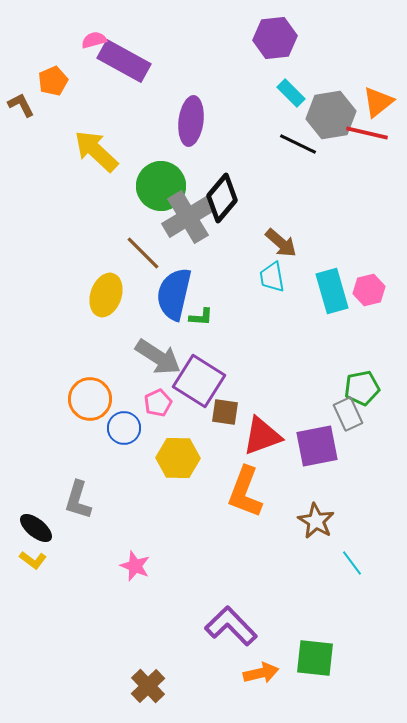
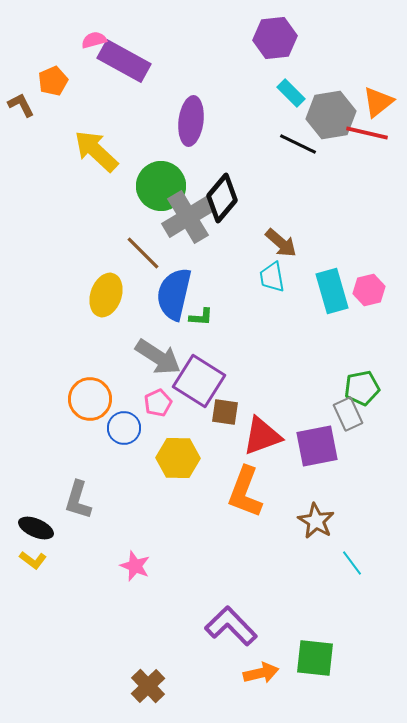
black ellipse at (36, 528): rotated 16 degrees counterclockwise
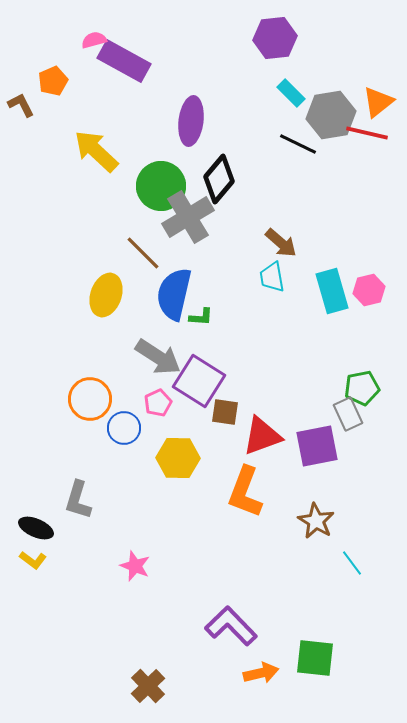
black diamond at (222, 198): moved 3 px left, 19 px up
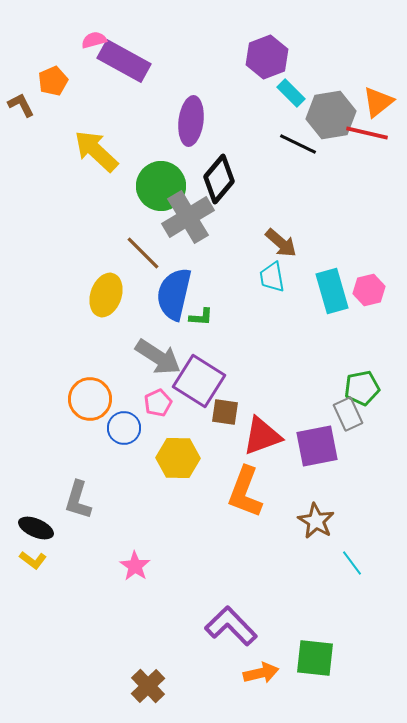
purple hexagon at (275, 38): moved 8 px left, 19 px down; rotated 15 degrees counterclockwise
pink star at (135, 566): rotated 12 degrees clockwise
